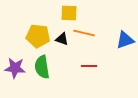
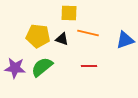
orange line: moved 4 px right
green semicircle: rotated 60 degrees clockwise
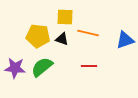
yellow square: moved 4 px left, 4 px down
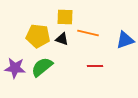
red line: moved 6 px right
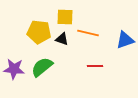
yellow pentagon: moved 1 px right, 4 px up
purple star: moved 1 px left, 1 px down
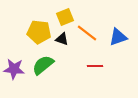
yellow square: rotated 24 degrees counterclockwise
orange line: moved 1 px left; rotated 25 degrees clockwise
blue triangle: moved 7 px left, 3 px up
green semicircle: moved 1 px right, 2 px up
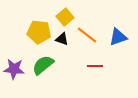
yellow square: rotated 18 degrees counterclockwise
orange line: moved 2 px down
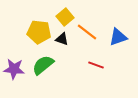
orange line: moved 3 px up
red line: moved 1 px right, 1 px up; rotated 21 degrees clockwise
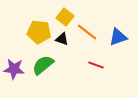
yellow square: rotated 12 degrees counterclockwise
